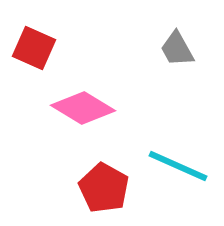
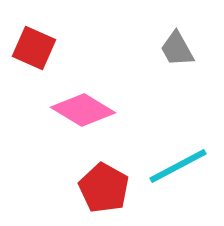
pink diamond: moved 2 px down
cyan line: rotated 52 degrees counterclockwise
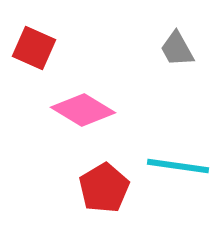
cyan line: rotated 36 degrees clockwise
red pentagon: rotated 12 degrees clockwise
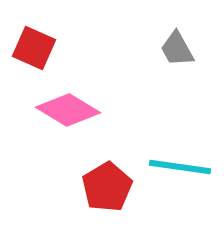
pink diamond: moved 15 px left
cyan line: moved 2 px right, 1 px down
red pentagon: moved 3 px right, 1 px up
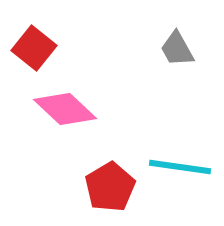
red square: rotated 15 degrees clockwise
pink diamond: moved 3 px left, 1 px up; rotated 12 degrees clockwise
red pentagon: moved 3 px right
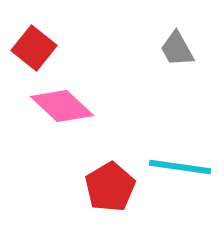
pink diamond: moved 3 px left, 3 px up
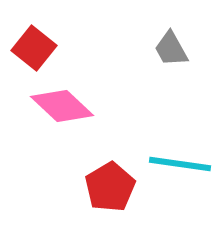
gray trapezoid: moved 6 px left
cyan line: moved 3 px up
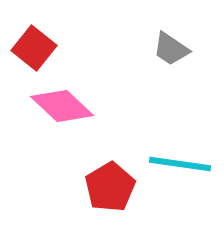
gray trapezoid: rotated 27 degrees counterclockwise
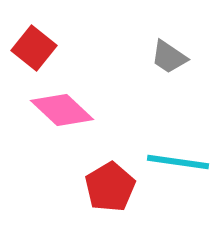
gray trapezoid: moved 2 px left, 8 px down
pink diamond: moved 4 px down
cyan line: moved 2 px left, 2 px up
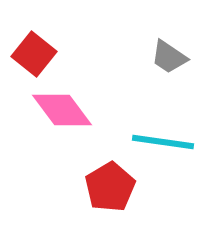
red square: moved 6 px down
pink diamond: rotated 10 degrees clockwise
cyan line: moved 15 px left, 20 px up
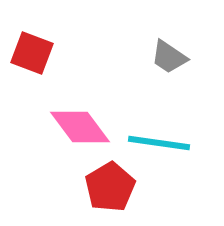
red square: moved 2 px left, 1 px up; rotated 18 degrees counterclockwise
pink diamond: moved 18 px right, 17 px down
cyan line: moved 4 px left, 1 px down
